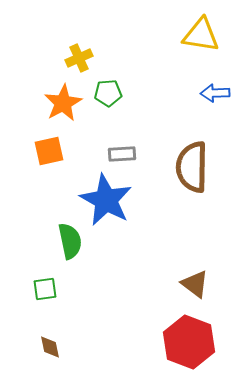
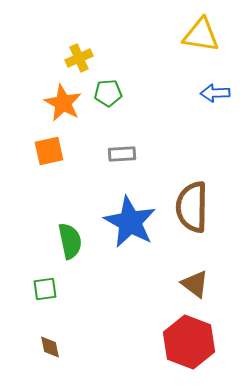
orange star: rotated 15 degrees counterclockwise
brown semicircle: moved 40 px down
blue star: moved 24 px right, 22 px down
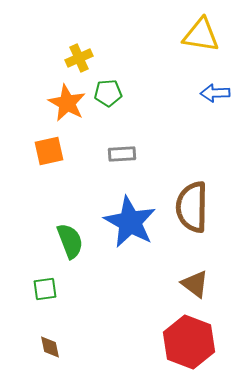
orange star: moved 4 px right
green semicircle: rotated 9 degrees counterclockwise
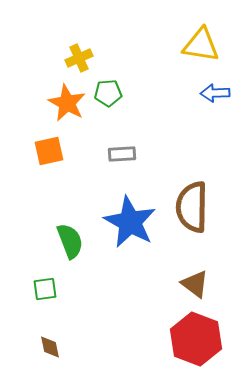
yellow triangle: moved 10 px down
red hexagon: moved 7 px right, 3 px up
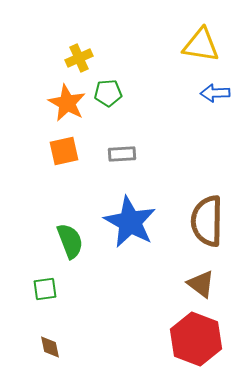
orange square: moved 15 px right
brown semicircle: moved 15 px right, 14 px down
brown triangle: moved 6 px right
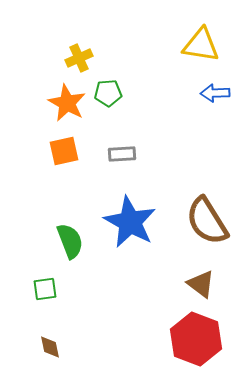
brown semicircle: rotated 33 degrees counterclockwise
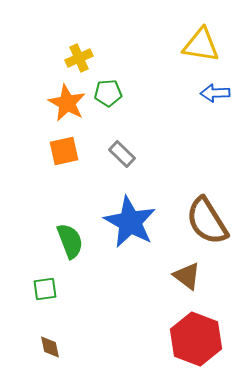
gray rectangle: rotated 48 degrees clockwise
brown triangle: moved 14 px left, 8 px up
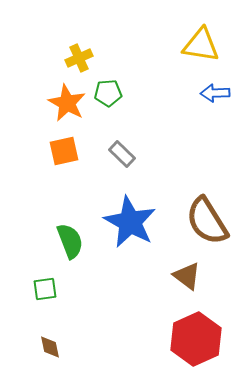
red hexagon: rotated 15 degrees clockwise
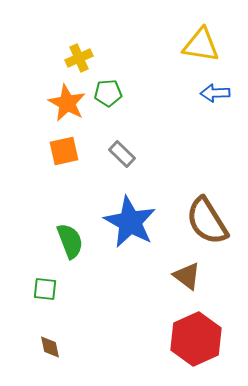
green square: rotated 15 degrees clockwise
